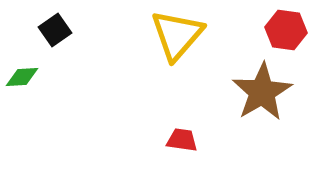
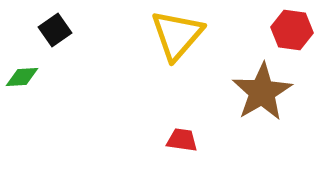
red hexagon: moved 6 px right
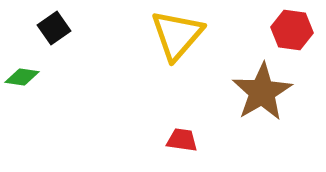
black square: moved 1 px left, 2 px up
green diamond: rotated 12 degrees clockwise
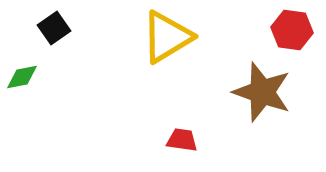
yellow triangle: moved 10 px left, 2 px down; rotated 18 degrees clockwise
green diamond: rotated 20 degrees counterclockwise
brown star: rotated 22 degrees counterclockwise
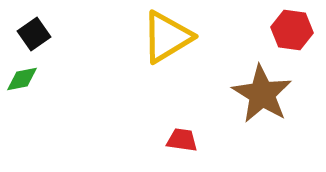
black square: moved 20 px left, 6 px down
green diamond: moved 2 px down
brown star: moved 2 px down; rotated 12 degrees clockwise
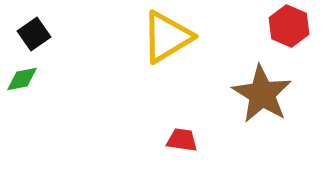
red hexagon: moved 3 px left, 4 px up; rotated 15 degrees clockwise
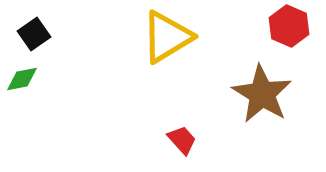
red trapezoid: rotated 40 degrees clockwise
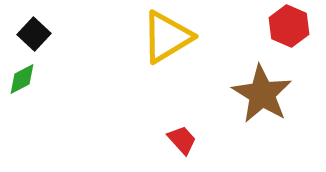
black square: rotated 12 degrees counterclockwise
green diamond: rotated 16 degrees counterclockwise
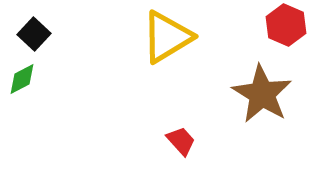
red hexagon: moved 3 px left, 1 px up
red trapezoid: moved 1 px left, 1 px down
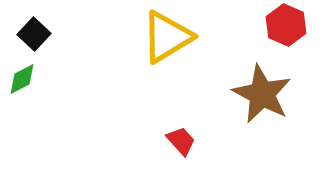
brown star: rotated 4 degrees counterclockwise
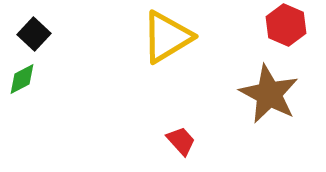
brown star: moved 7 px right
